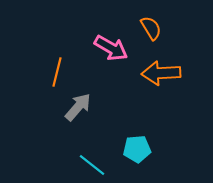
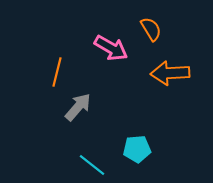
orange semicircle: moved 1 px down
orange arrow: moved 9 px right
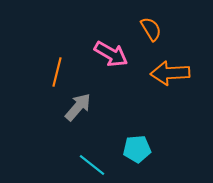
pink arrow: moved 6 px down
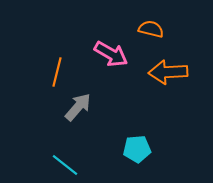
orange semicircle: rotated 45 degrees counterclockwise
orange arrow: moved 2 px left, 1 px up
cyan line: moved 27 px left
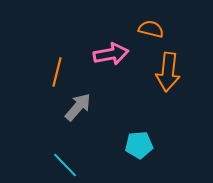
pink arrow: rotated 40 degrees counterclockwise
orange arrow: rotated 81 degrees counterclockwise
cyan pentagon: moved 2 px right, 4 px up
cyan line: rotated 8 degrees clockwise
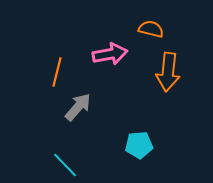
pink arrow: moved 1 px left
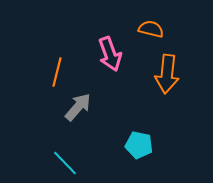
pink arrow: rotated 80 degrees clockwise
orange arrow: moved 1 px left, 2 px down
cyan pentagon: rotated 16 degrees clockwise
cyan line: moved 2 px up
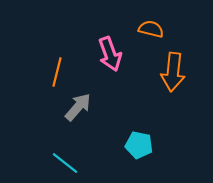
orange arrow: moved 6 px right, 2 px up
cyan line: rotated 8 degrees counterclockwise
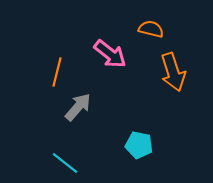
pink arrow: rotated 32 degrees counterclockwise
orange arrow: rotated 24 degrees counterclockwise
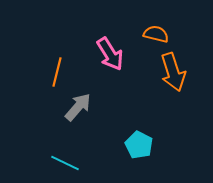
orange semicircle: moved 5 px right, 5 px down
pink arrow: rotated 20 degrees clockwise
cyan pentagon: rotated 16 degrees clockwise
cyan line: rotated 12 degrees counterclockwise
